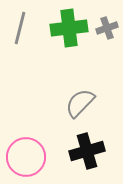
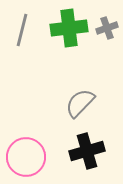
gray line: moved 2 px right, 2 px down
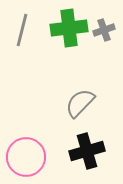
gray cross: moved 3 px left, 2 px down
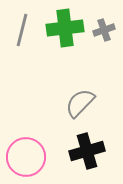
green cross: moved 4 px left
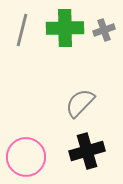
green cross: rotated 6 degrees clockwise
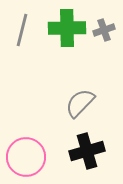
green cross: moved 2 px right
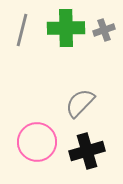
green cross: moved 1 px left
pink circle: moved 11 px right, 15 px up
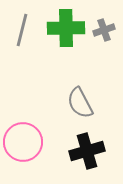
gray semicircle: rotated 72 degrees counterclockwise
pink circle: moved 14 px left
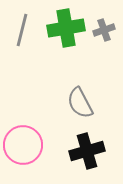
green cross: rotated 9 degrees counterclockwise
pink circle: moved 3 px down
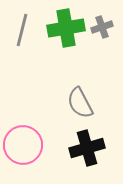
gray cross: moved 2 px left, 3 px up
black cross: moved 3 px up
